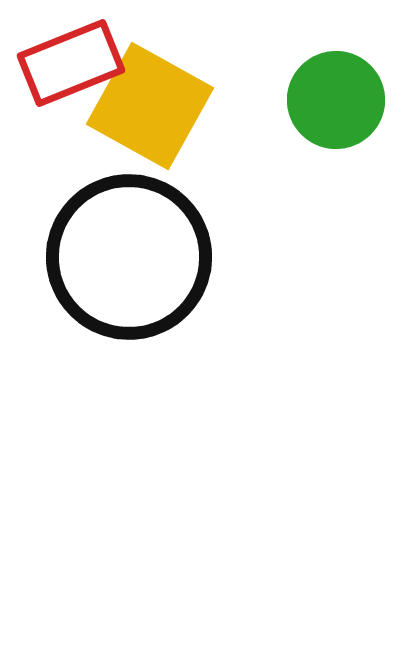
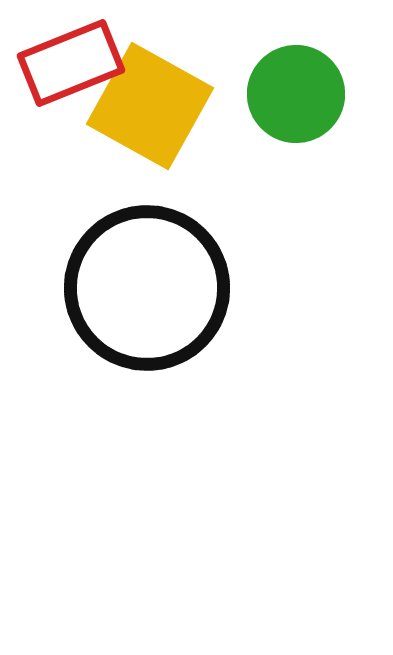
green circle: moved 40 px left, 6 px up
black circle: moved 18 px right, 31 px down
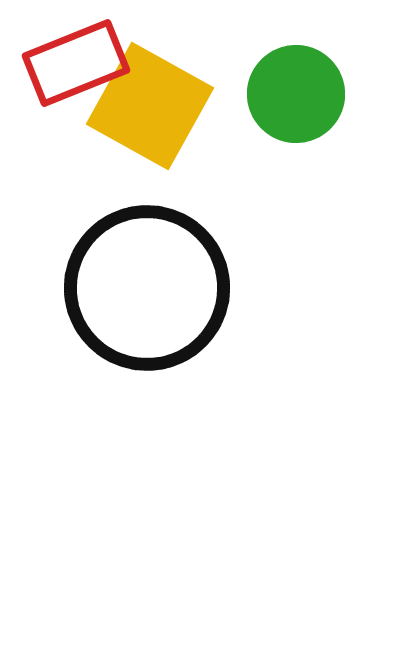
red rectangle: moved 5 px right
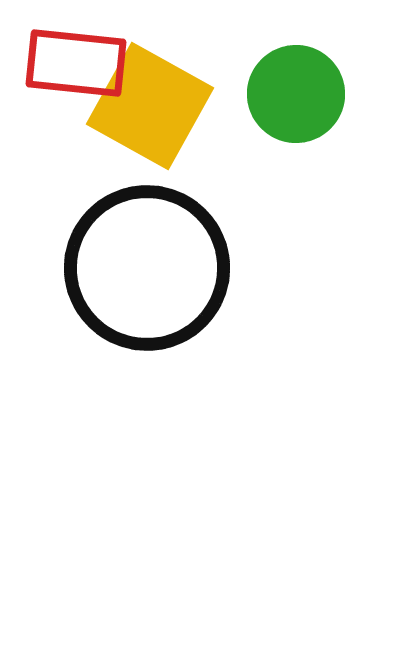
red rectangle: rotated 28 degrees clockwise
black circle: moved 20 px up
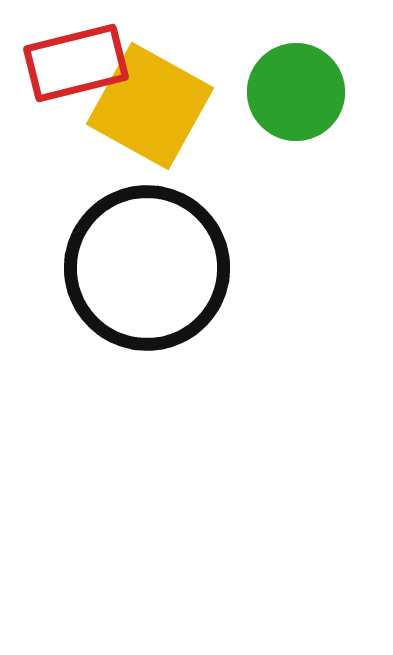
red rectangle: rotated 20 degrees counterclockwise
green circle: moved 2 px up
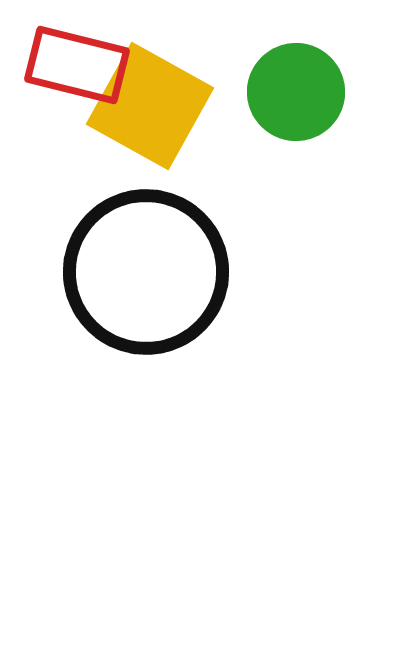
red rectangle: moved 1 px right, 2 px down; rotated 28 degrees clockwise
black circle: moved 1 px left, 4 px down
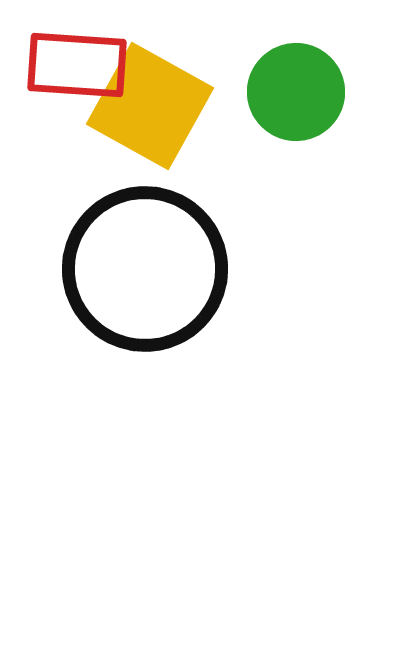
red rectangle: rotated 10 degrees counterclockwise
black circle: moved 1 px left, 3 px up
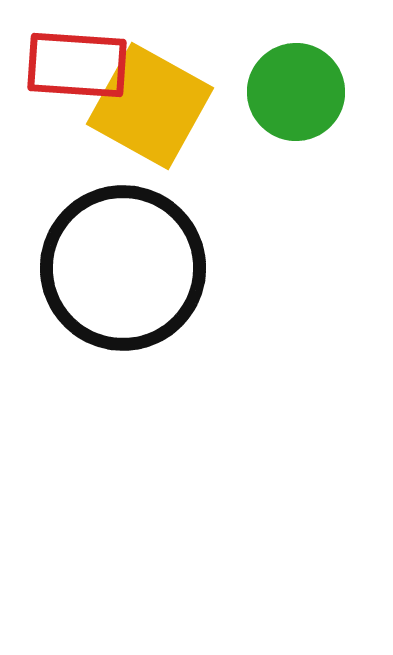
black circle: moved 22 px left, 1 px up
